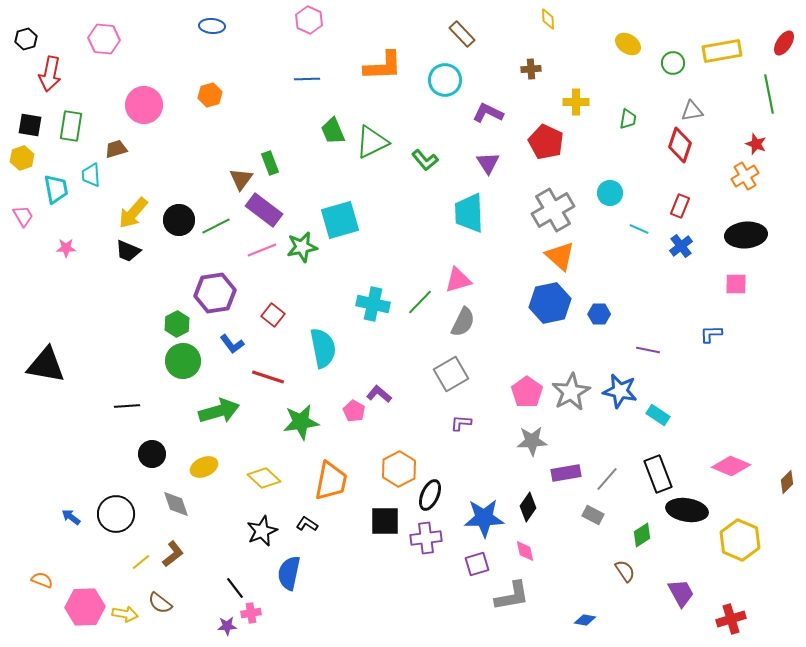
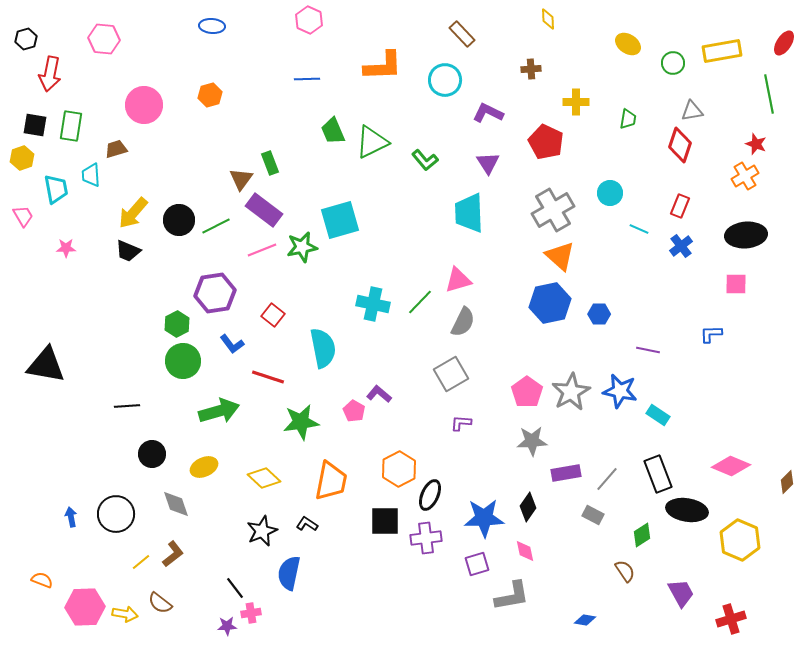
black square at (30, 125): moved 5 px right
blue arrow at (71, 517): rotated 42 degrees clockwise
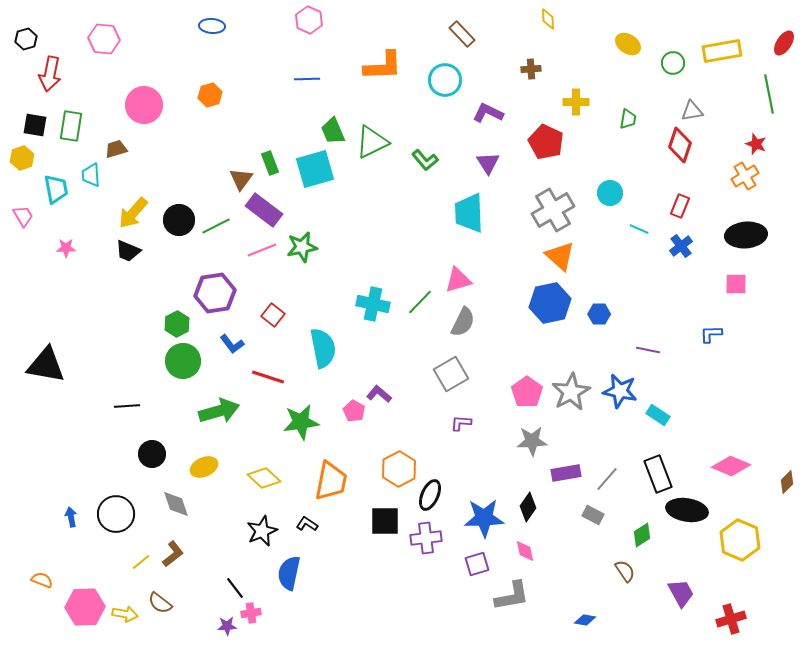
cyan square at (340, 220): moved 25 px left, 51 px up
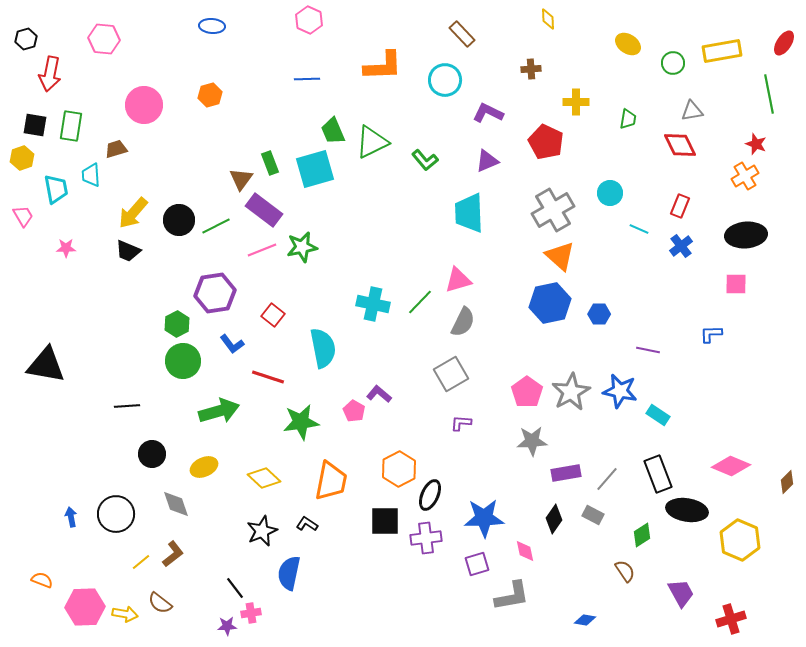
red diamond at (680, 145): rotated 44 degrees counterclockwise
purple triangle at (488, 163): moved 1 px left, 2 px up; rotated 40 degrees clockwise
black diamond at (528, 507): moved 26 px right, 12 px down
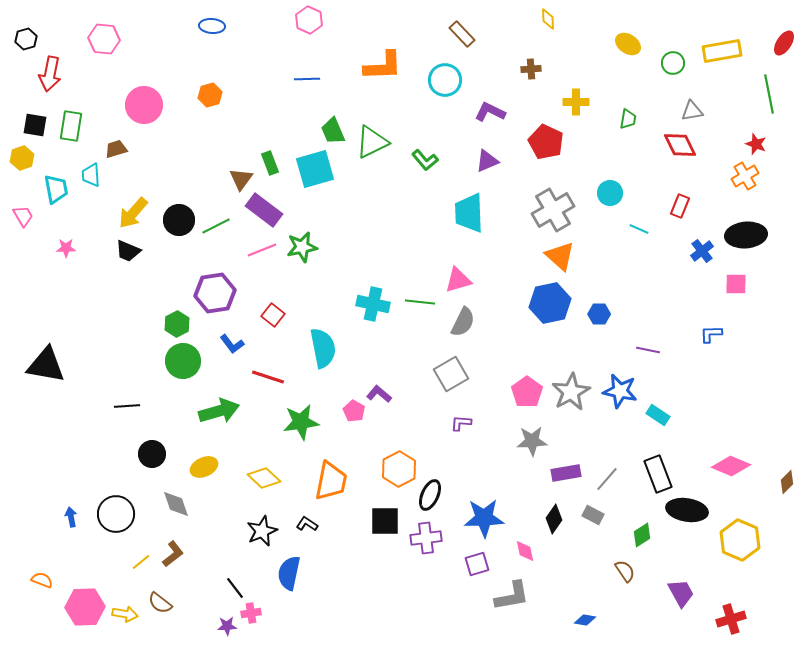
purple L-shape at (488, 113): moved 2 px right, 1 px up
blue cross at (681, 246): moved 21 px right, 5 px down
green line at (420, 302): rotated 52 degrees clockwise
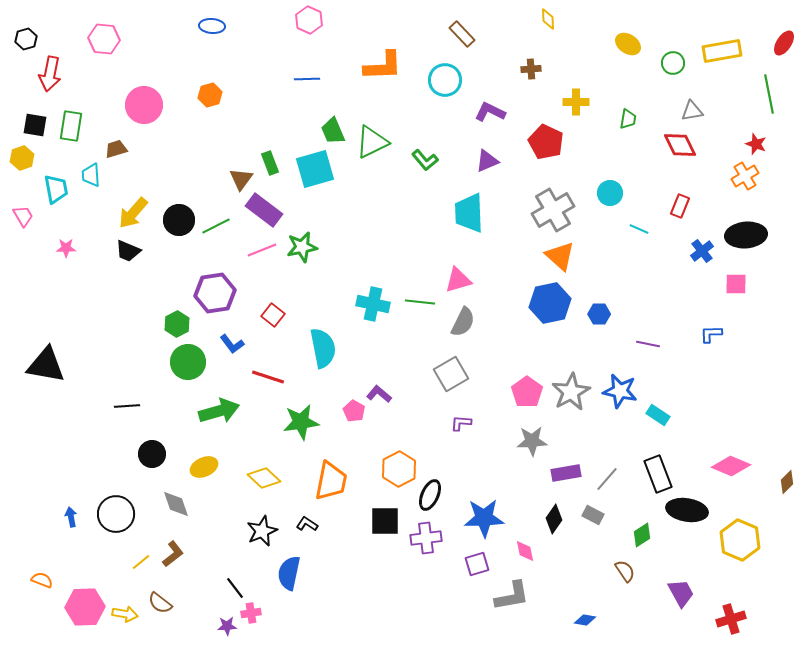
purple line at (648, 350): moved 6 px up
green circle at (183, 361): moved 5 px right, 1 px down
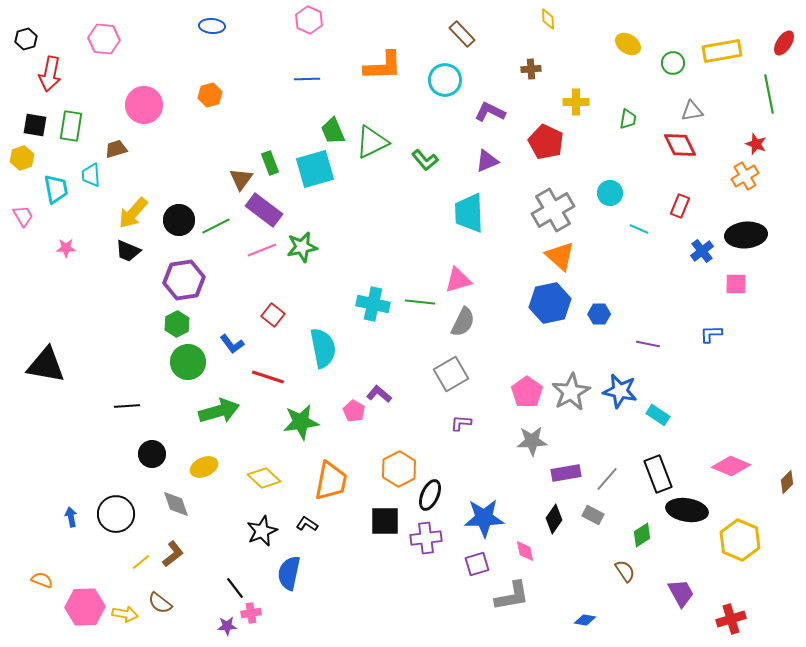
purple hexagon at (215, 293): moved 31 px left, 13 px up
